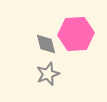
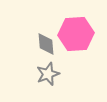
gray diamond: rotated 10 degrees clockwise
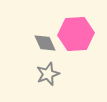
gray diamond: moved 1 px left, 1 px up; rotated 20 degrees counterclockwise
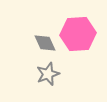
pink hexagon: moved 2 px right
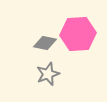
gray diamond: rotated 55 degrees counterclockwise
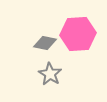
gray star: moved 2 px right; rotated 20 degrees counterclockwise
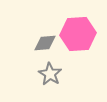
gray diamond: rotated 15 degrees counterclockwise
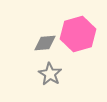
pink hexagon: rotated 12 degrees counterclockwise
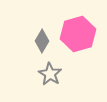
gray diamond: moved 3 px left, 2 px up; rotated 55 degrees counterclockwise
